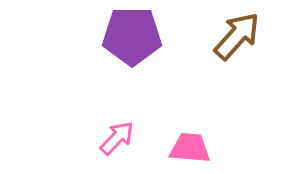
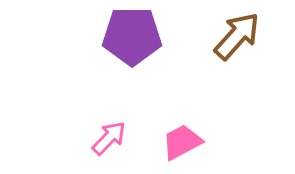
pink arrow: moved 8 px left
pink trapezoid: moved 8 px left, 6 px up; rotated 33 degrees counterclockwise
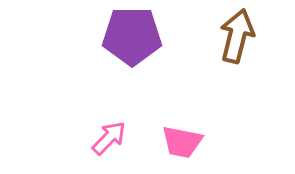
brown arrow: rotated 28 degrees counterclockwise
pink trapezoid: rotated 141 degrees counterclockwise
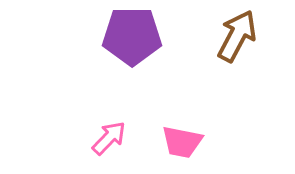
brown arrow: rotated 14 degrees clockwise
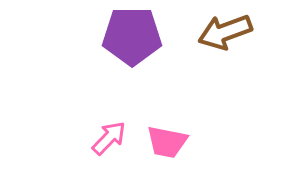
brown arrow: moved 12 px left, 4 px up; rotated 138 degrees counterclockwise
pink trapezoid: moved 15 px left
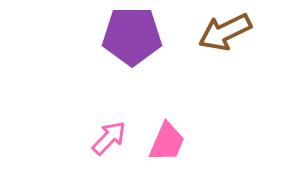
brown arrow: rotated 6 degrees counterclockwise
pink trapezoid: rotated 78 degrees counterclockwise
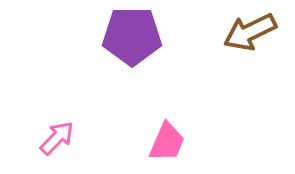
brown arrow: moved 25 px right
pink arrow: moved 52 px left
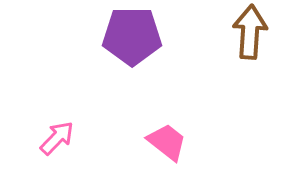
brown arrow: rotated 120 degrees clockwise
pink trapezoid: rotated 75 degrees counterclockwise
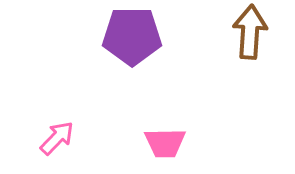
pink trapezoid: moved 2 px left, 1 px down; rotated 141 degrees clockwise
